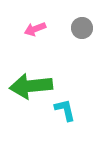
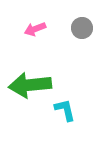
green arrow: moved 1 px left, 1 px up
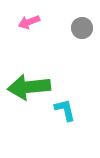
pink arrow: moved 6 px left, 7 px up
green arrow: moved 1 px left, 2 px down
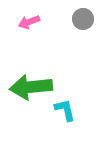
gray circle: moved 1 px right, 9 px up
green arrow: moved 2 px right
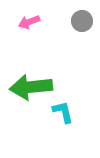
gray circle: moved 1 px left, 2 px down
cyan L-shape: moved 2 px left, 2 px down
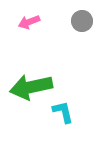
green arrow: rotated 6 degrees counterclockwise
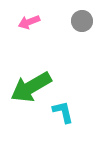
green arrow: rotated 18 degrees counterclockwise
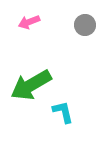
gray circle: moved 3 px right, 4 px down
green arrow: moved 2 px up
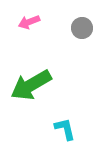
gray circle: moved 3 px left, 3 px down
cyan L-shape: moved 2 px right, 17 px down
